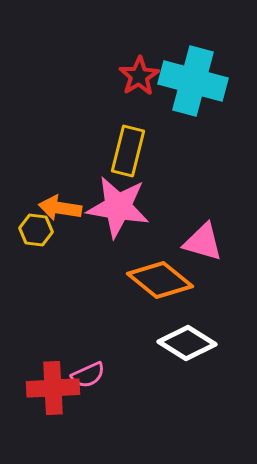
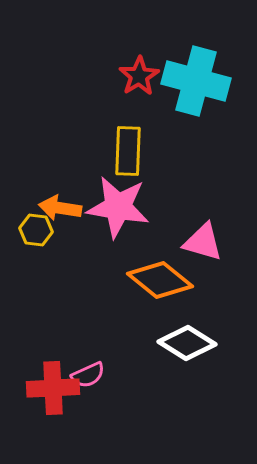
cyan cross: moved 3 px right
yellow rectangle: rotated 12 degrees counterclockwise
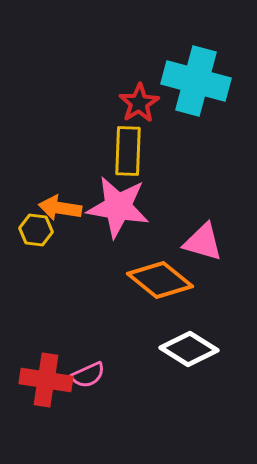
red star: moved 27 px down
white diamond: moved 2 px right, 6 px down
red cross: moved 7 px left, 8 px up; rotated 12 degrees clockwise
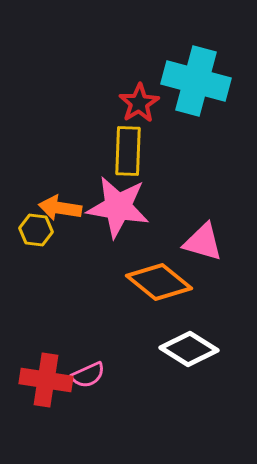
orange diamond: moved 1 px left, 2 px down
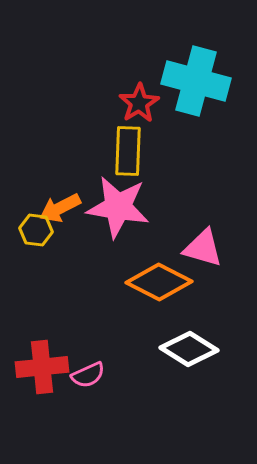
orange arrow: rotated 36 degrees counterclockwise
pink triangle: moved 6 px down
orange diamond: rotated 12 degrees counterclockwise
red cross: moved 4 px left, 13 px up; rotated 15 degrees counterclockwise
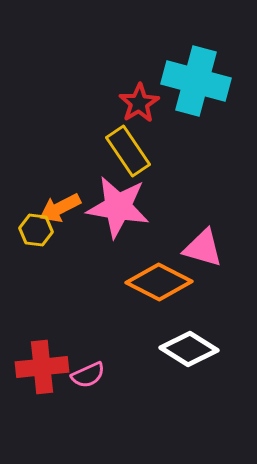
yellow rectangle: rotated 36 degrees counterclockwise
